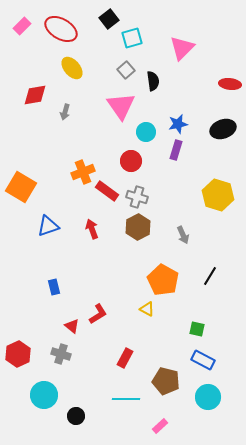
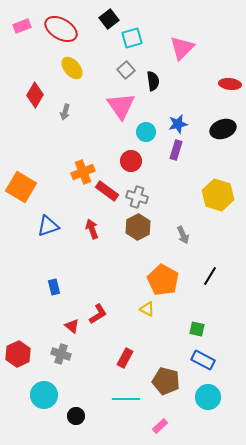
pink rectangle at (22, 26): rotated 24 degrees clockwise
red diamond at (35, 95): rotated 50 degrees counterclockwise
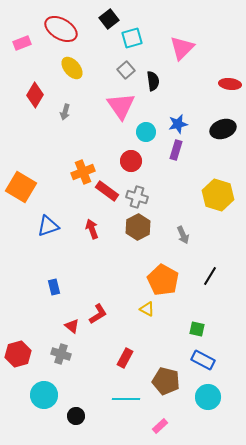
pink rectangle at (22, 26): moved 17 px down
red hexagon at (18, 354): rotated 10 degrees clockwise
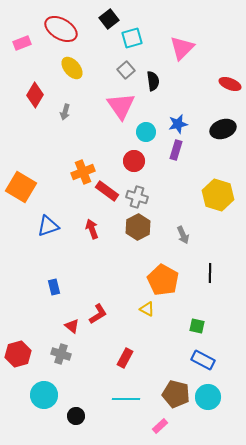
red ellipse at (230, 84): rotated 15 degrees clockwise
red circle at (131, 161): moved 3 px right
black line at (210, 276): moved 3 px up; rotated 30 degrees counterclockwise
green square at (197, 329): moved 3 px up
brown pentagon at (166, 381): moved 10 px right, 13 px down
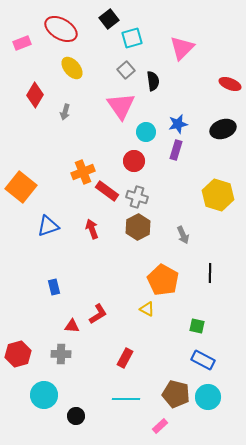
orange square at (21, 187): rotated 8 degrees clockwise
red triangle at (72, 326): rotated 35 degrees counterclockwise
gray cross at (61, 354): rotated 18 degrees counterclockwise
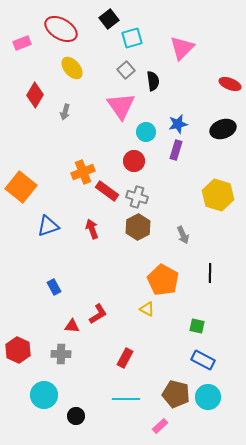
blue rectangle at (54, 287): rotated 14 degrees counterclockwise
red hexagon at (18, 354): moved 4 px up; rotated 20 degrees counterclockwise
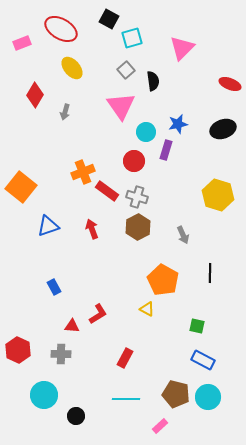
black square at (109, 19): rotated 24 degrees counterclockwise
purple rectangle at (176, 150): moved 10 px left
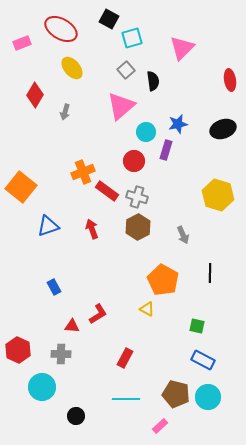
red ellipse at (230, 84): moved 4 px up; rotated 60 degrees clockwise
pink triangle at (121, 106): rotated 24 degrees clockwise
cyan circle at (44, 395): moved 2 px left, 8 px up
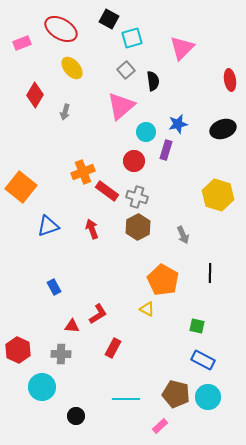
red rectangle at (125, 358): moved 12 px left, 10 px up
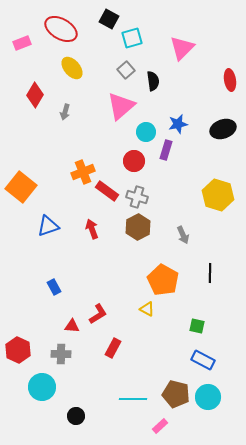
cyan line at (126, 399): moved 7 px right
